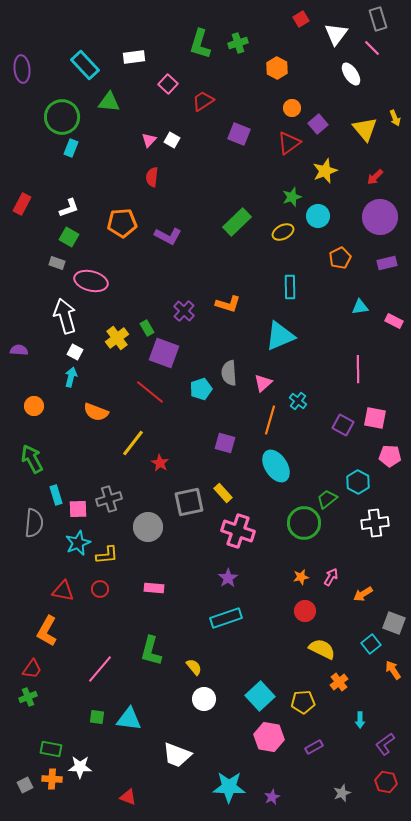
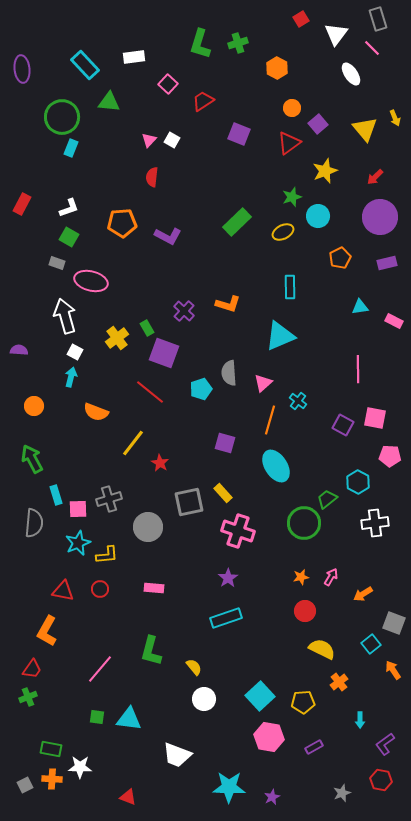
red hexagon at (386, 782): moved 5 px left, 2 px up
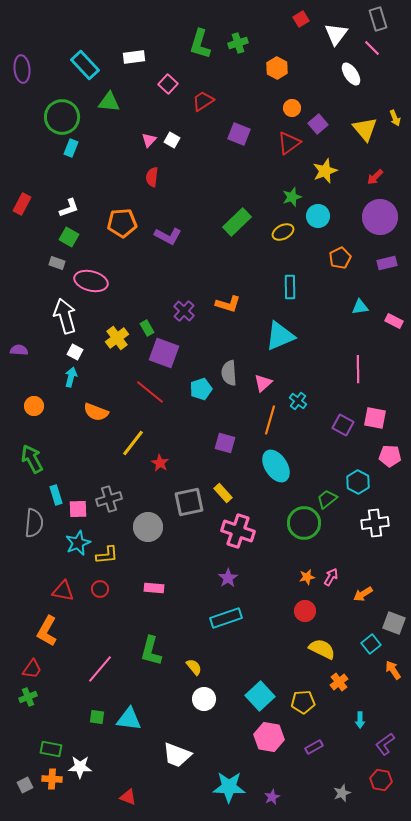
orange star at (301, 577): moved 6 px right
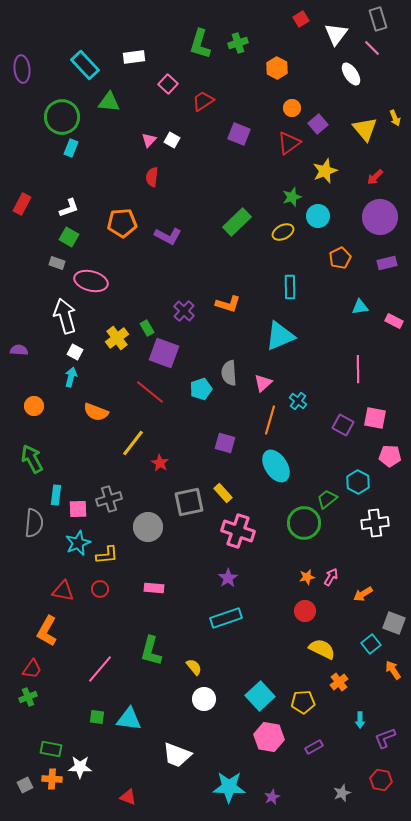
cyan rectangle at (56, 495): rotated 24 degrees clockwise
purple L-shape at (385, 744): moved 6 px up; rotated 15 degrees clockwise
